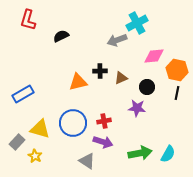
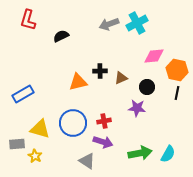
gray arrow: moved 8 px left, 16 px up
gray rectangle: moved 2 px down; rotated 42 degrees clockwise
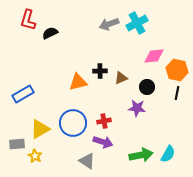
black semicircle: moved 11 px left, 3 px up
yellow triangle: rotated 45 degrees counterclockwise
green arrow: moved 1 px right, 2 px down
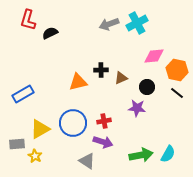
black cross: moved 1 px right, 1 px up
black line: rotated 64 degrees counterclockwise
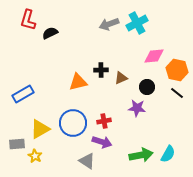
purple arrow: moved 1 px left
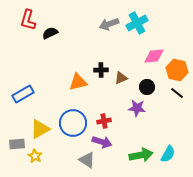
gray triangle: moved 1 px up
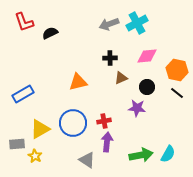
red L-shape: moved 4 px left, 2 px down; rotated 35 degrees counterclockwise
pink diamond: moved 7 px left
black cross: moved 9 px right, 12 px up
purple arrow: moved 5 px right; rotated 102 degrees counterclockwise
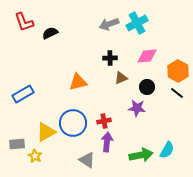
orange hexagon: moved 1 px right, 1 px down; rotated 15 degrees clockwise
yellow triangle: moved 6 px right, 3 px down
cyan semicircle: moved 1 px left, 4 px up
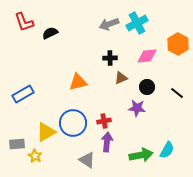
orange hexagon: moved 27 px up
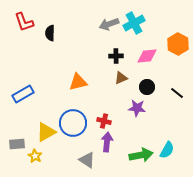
cyan cross: moved 3 px left
black semicircle: rotated 63 degrees counterclockwise
black cross: moved 6 px right, 2 px up
red cross: rotated 24 degrees clockwise
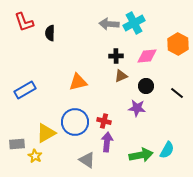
gray arrow: rotated 24 degrees clockwise
brown triangle: moved 2 px up
black circle: moved 1 px left, 1 px up
blue rectangle: moved 2 px right, 4 px up
blue circle: moved 2 px right, 1 px up
yellow triangle: moved 1 px down
